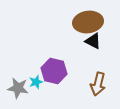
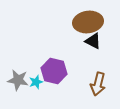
gray star: moved 8 px up
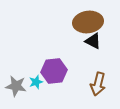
purple hexagon: rotated 20 degrees counterclockwise
gray star: moved 2 px left, 6 px down
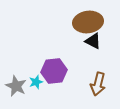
gray star: rotated 15 degrees clockwise
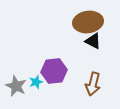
brown arrow: moved 5 px left
